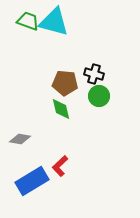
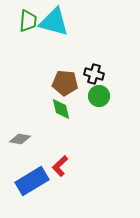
green trapezoid: rotated 75 degrees clockwise
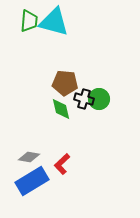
green trapezoid: moved 1 px right
black cross: moved 10 px left, 25 px down
green circle: moved 3 px down
gray diamond: moved 9 px right, 18 px down
red L-shape: moved 2 px right, 2 px up
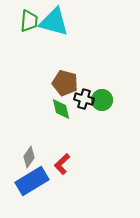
brown pentagon: rotated 10 degrees clockwise
green circle: moved 3 px right, 1 px down
gray diamond: rotated 65 degrees counterclockwise
